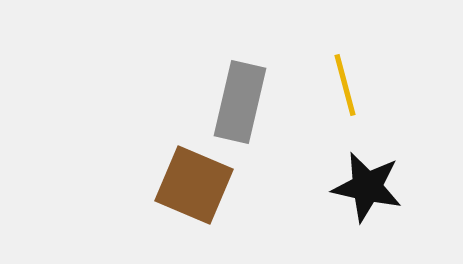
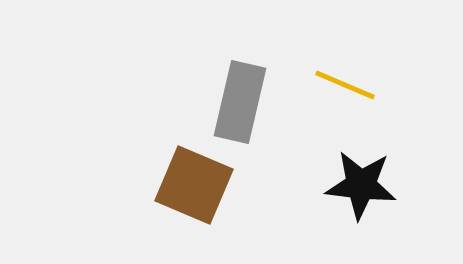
yellow line: rotated 52 degrees counterclockwise
black star: moved 6 px left, 2 px up; rotated 6 degrees counterclockwise
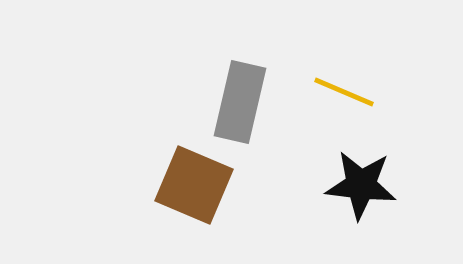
yellow line: moved 1 px left, 7 px down
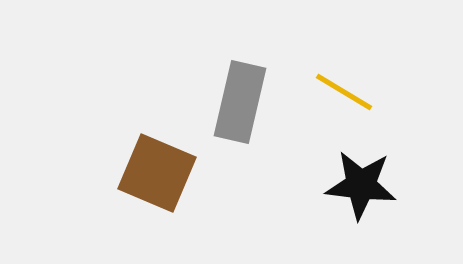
yellow line: rotated 8 degrees clockwise
brown square: moved 37 px left, 12 px up
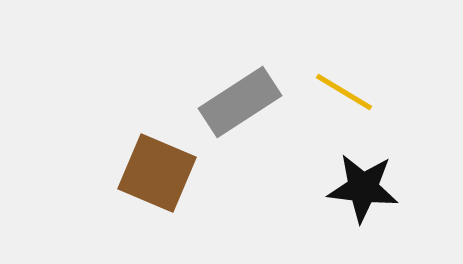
gray rectangle: rotated 44 degrees clockwise
black star: moved 2 px right, 3 px down
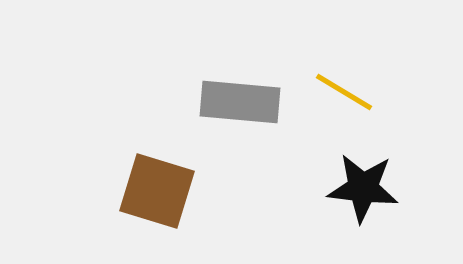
gray rectangle: rotated 38 degrees clockwise
brown square: moved 18 px down; rotated 6 degrees counterclockwise
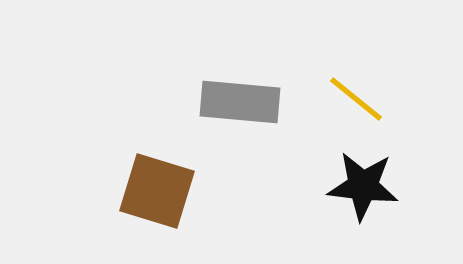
yellow line: moved 12 px right, 7 px down; rotated 8 degrees clockwise
black star: moved 2 px up
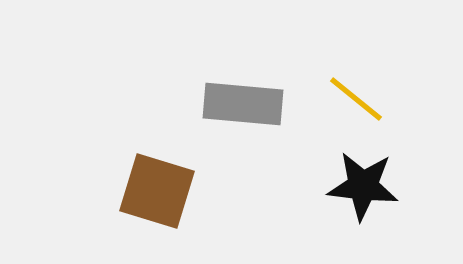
gray rectangle: moved 3 px right, 2 px down
